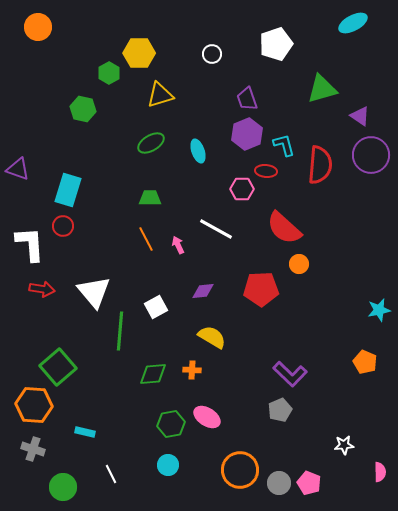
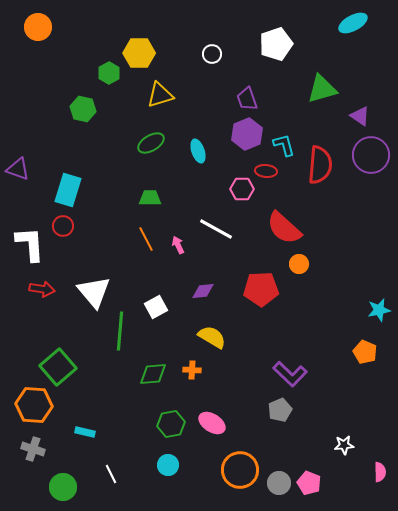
orange pentagon at (365, 362): moved 10 px up
pink ellipse at (207, 417): moved 5 px right, 6 px down
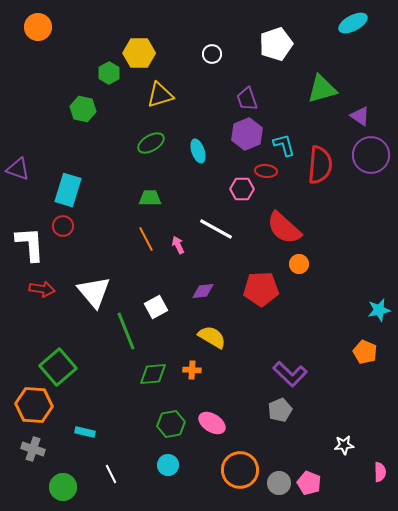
green line at (120, 331): moved 6 px right; rotated 27 degrees counterclockwise
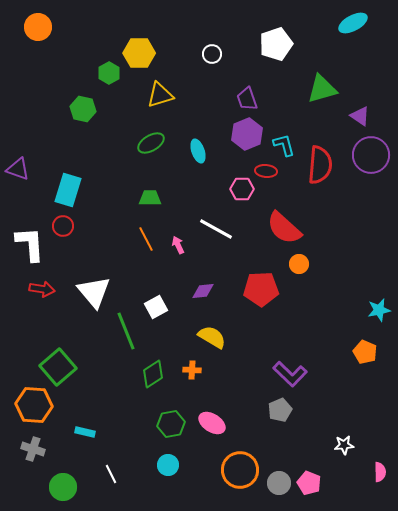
green diamond at (153, 374): rotated 28 degrees counterclockwise
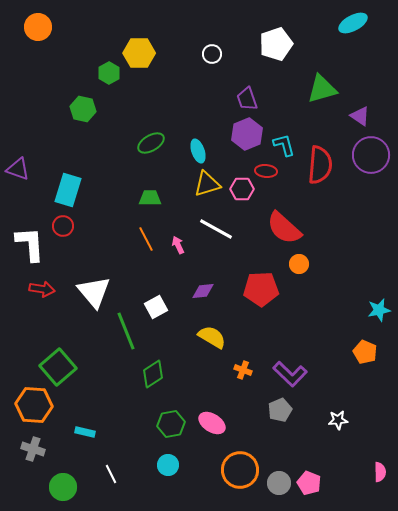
yellow triangle at (160, 95): moved 47 px right, 89 px down
orange cross at (192, 370): moved 51 px right; rotated 18 degrees clockwise
white star at (344, 445): moved 6 px left, 25 px up
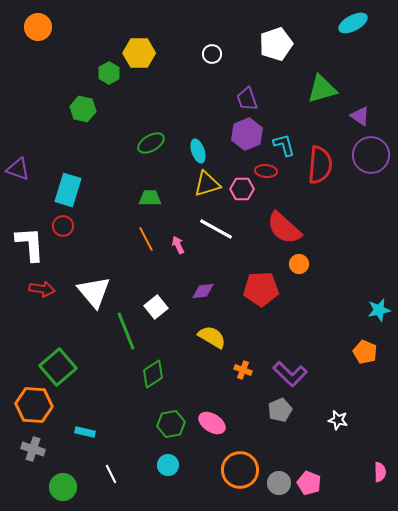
white square at (156, 307): rotated 10 degrees counterclockwise
white star at (338, 420): rotated 18 degrees clockwise
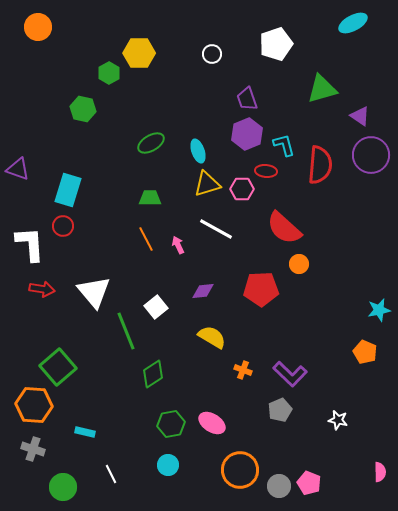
gray circle at (279, 483): moved 3 px down
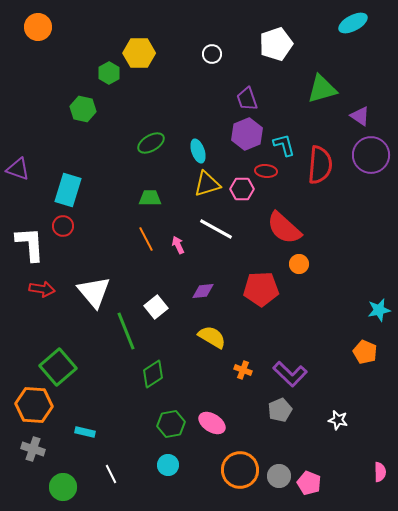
gray circle at (279, 486): moved 10 px up
